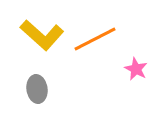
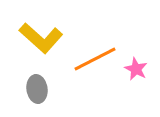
yellow L-shape: moved 1 px left, 3 px down
orange line: moved 20 px down
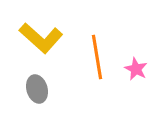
orange line: moved 2 px right, 2 px up; rotated 72 degrees counterclockwise
gray ellipse: rotated 8 degrees counterclockwise
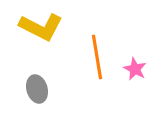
yellow L-shape: moved 11 px up; rotated 15 degrees counterclockwise
pink star: moved 1 px left
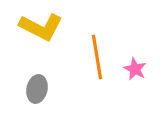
gray ellipse: rotated 28 degrees clockwise
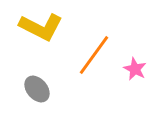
orange line: moved 3 px left, 2 px up; rotated 45 degrees clockwise
gray ellipse: rotated 52 degrees counterclockwise
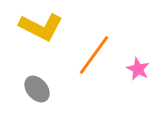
pink star: moved 3 px right
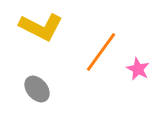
orange line: moved 7 px right, 3 px up
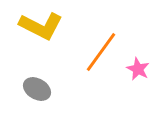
yellow L-shape: moved 1 px up
gray ellipse: rotated 20 degrees counterclockwise
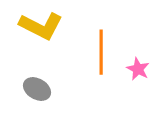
orange line: rotated 36 degrees counterclockwise
